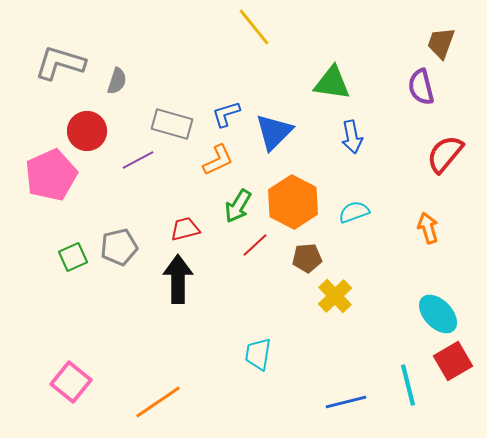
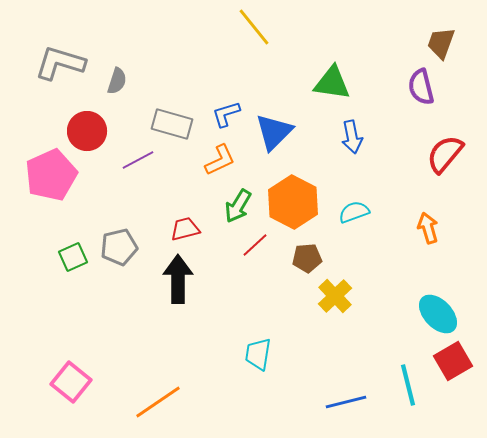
orange L-shape: moved 2 px right
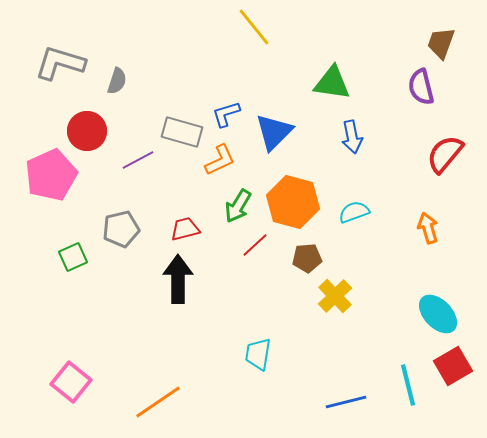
gray rectangle: moved 10 px right, 8 px down
orange hexagon: rotated 12 degrees counterclockwise
gray pentagon: moved 2 px right, 18 px up
red square: moved 5 px down
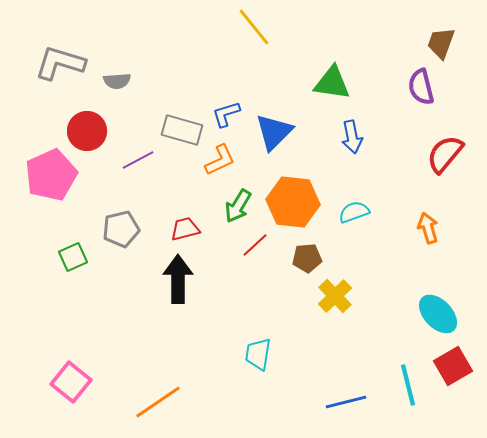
gray semicircle: rotated 68 degrees clockwise
gray rectangle: moved 2 px up
orange hexagon: rotated 9 degrees counterclockwise
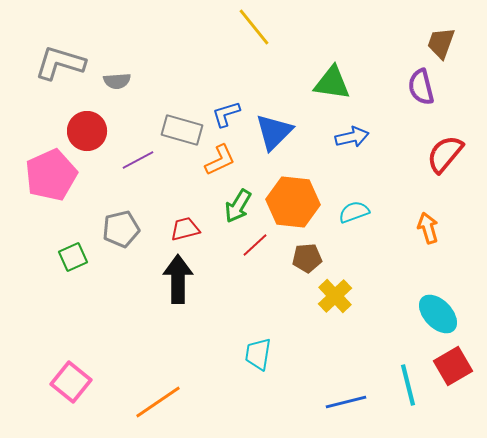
blue arrow: rotated 92 degrees counterclockwise
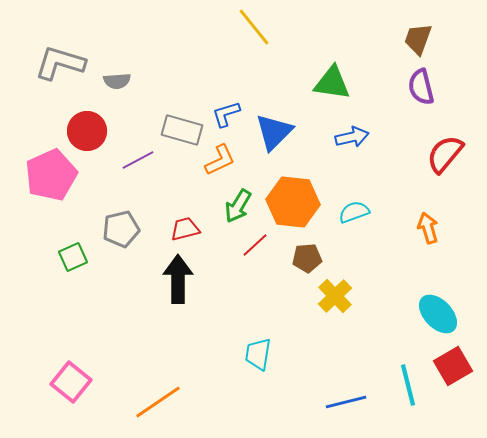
brown trapezoid: moved 23 px left, 4 px up
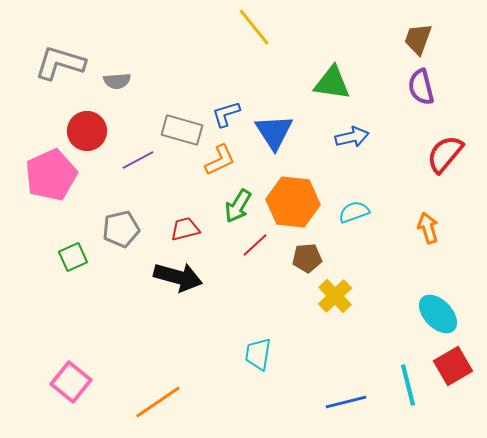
blue triangle: rotated 18 degrees counterclockwise
black arrow: moved 2 px up; rotated 105 degrees clockwise
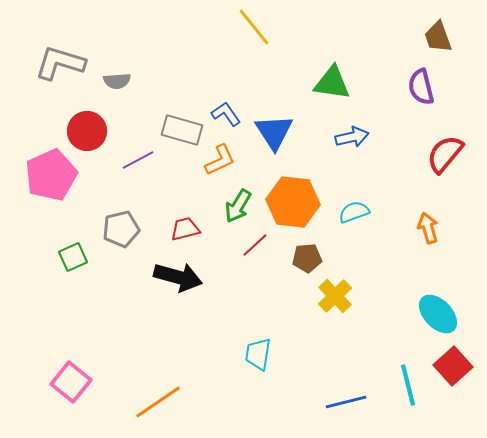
brown trapezoid: moved 20 px right, 2 px up; rotated 40 degrees counterclockwise
blue L-shape: rotated 72 degrees clockwise
red square: rotated 12 degrees counterclockwise
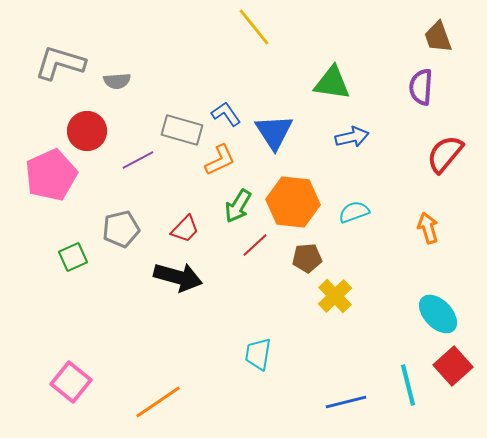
purple semicircle: rotated 18 degrees clockwise
red trapezoid: rotated 148 degrees clockwise
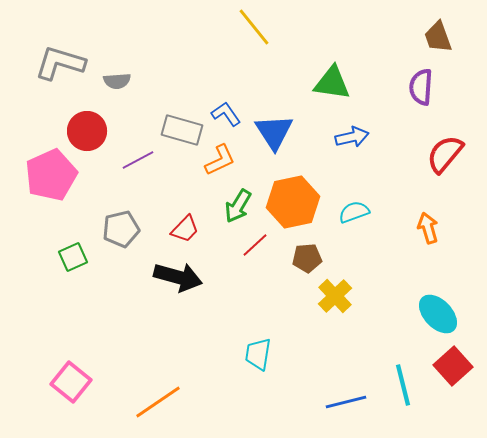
orange hexagon: rotated 18 degrees counterclockwise
cyan line: moved 5 px left
